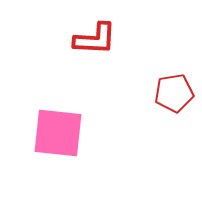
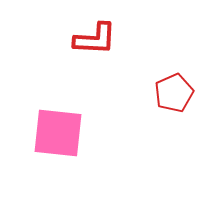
red pentagon: rotated 15 degrees counterclockwise
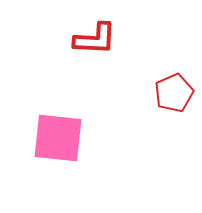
pink square: moved 5 px down
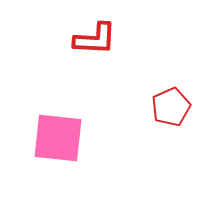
red pentagon: moved 3 px left, 14 px down
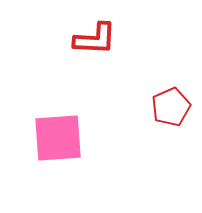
pink square: rotated 10 degrees counterclockwise
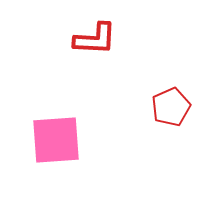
pink square: moved 2 px left, 2 px down
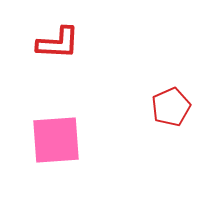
red L-shape: moved 37 px left, 4 px down
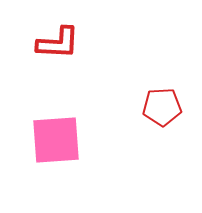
red pentagon: moved 9 px left; rotated 21 degrees clockwise
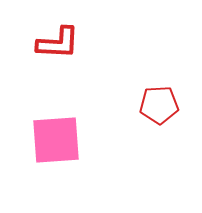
red pentagon: moved 3 px left, 2 px up
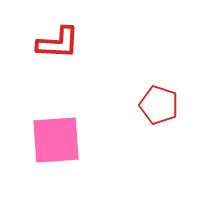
red pentagon: rotated 21 degrees clockwise
